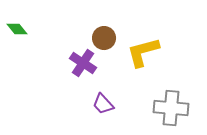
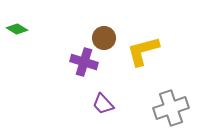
green diamond: rotated 20 degrees counterclockwise
yellow L-shape: moved 1 px up
purple cross: moved 1 px right, 1 px up; rotated 16 degrees counterclockwise
gray cross: rotated 24 degrees counterclockwise
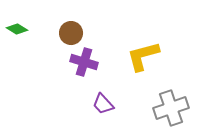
brown circle: moved 33 px left, 5 px up
yellow L-shape: moved 5 px down
